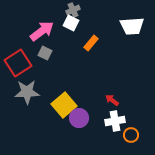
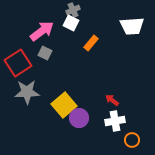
orange circle: moved 1 px right, 5 px down
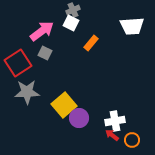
red arrow: moved 35 px down
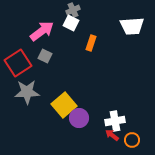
orange rectangle: rotated 21 degrees counterclockwise
gray square: moved 3 px down
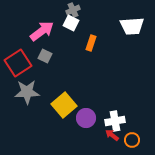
purple circle: moved 7 px right
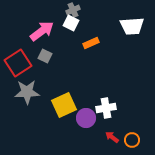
orange rectangle: rotated 49 degrees clockwise
yellow square: rotated 15 degrees clockwise
white cross: moved 9 px left, 13 px up
red arrow: moved 2 px down
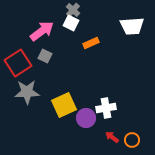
gray cross: rotated 24 degrees counterclockwise
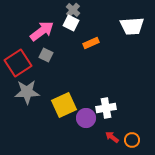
gray square: moved 1 px right, 1 px up
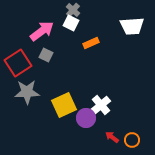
white cross: moved 5 px left, 3 px up; rotated 30 degrees counterclockwise
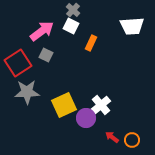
white square: moved 3 px down
orange rectangle: rotated 42 degrees counterclockwise
